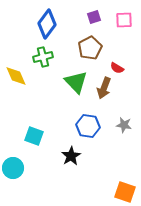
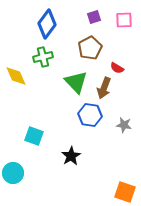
blue hexagon: moved 2 px right, 11 px up
cyan circle: moved 5 px down
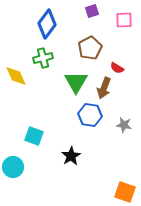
purple square: moved 2 px left, 6 px up
green cross: moved 1 px down
green triangle: rotated 15 degrees clockwise
cyan circle: moved 6 px up
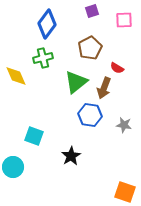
green triangle: rotated 20 degrees clockwise
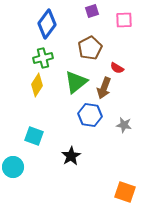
yellow diamond: moved 21 px right, 9 px down; rotated 55 degrees clockwise
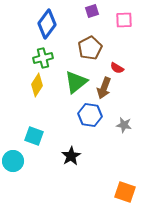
cyan circle: moved 6 px up
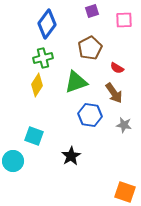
green triangle: rotated 20 degrees clockwise
brown arrow: moved 10 px right, 5 px down; rotated 55 degrees counterclockwise
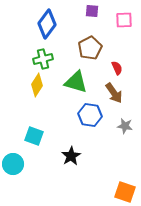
purple square: rotated 24 degrees clockwise
green cross: moved 1 px down
red semicircle: rotated 144 degrees counterclockwise
green triangle: rotated 35 degrees clockwise
gray star: moved 1 px right, 1 px down
cyan circle: moved 3 px down
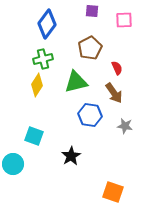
green triangle: rotated 30 degrees counterclockwise
orange square: moved 12 px left
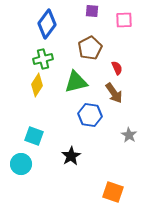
gray star: moved 4 px right, 9 px down; rotated 21 degrees clockwise
cyan circle: moved 8 px right
